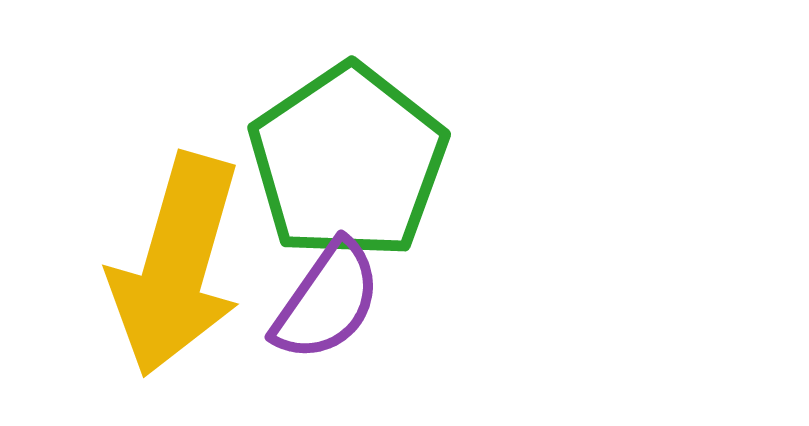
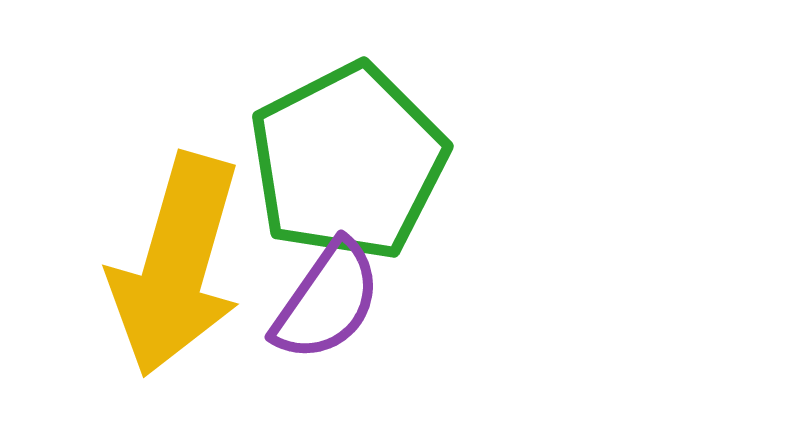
green pentagon: rotated 7 degrees clockwise
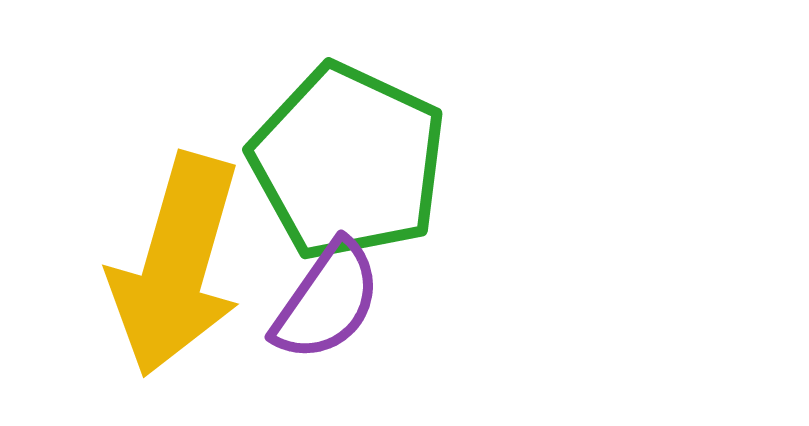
green pentagon: rotated 20 degrees counterclockwise
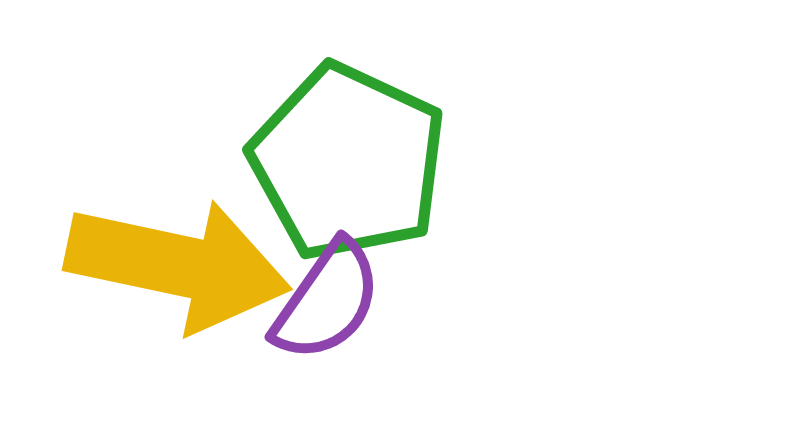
yellow arrow: moved 2 px right; rotated 94 degrees counterclockwise
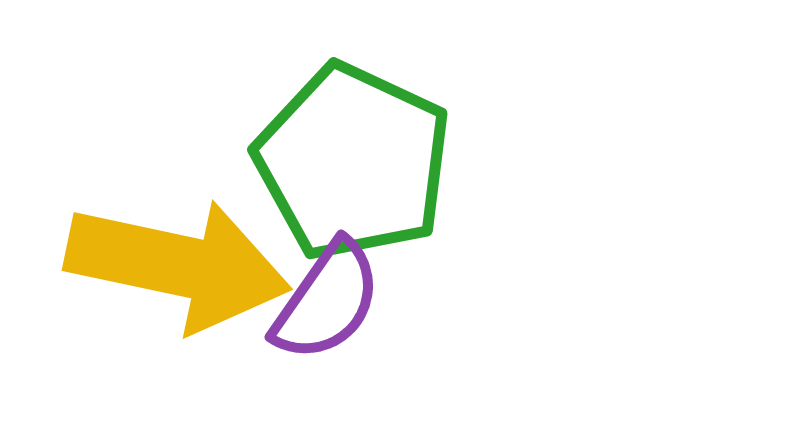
green pentagon: moved 5 px right
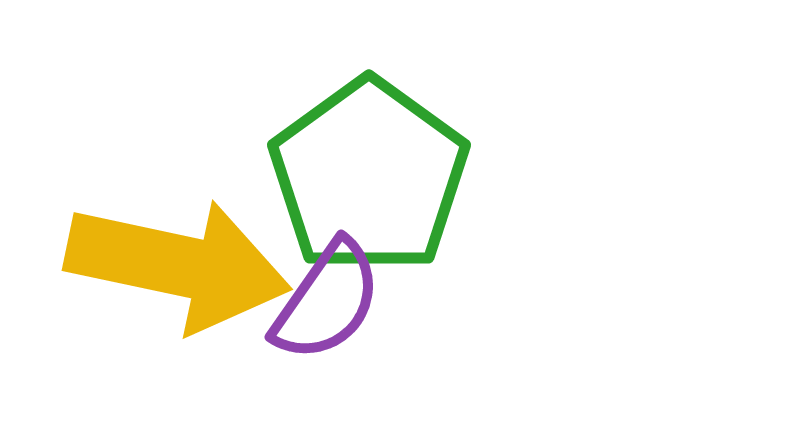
green pentagon: moved 16 px right, 14 px down; rotated 11 degrees clockwise
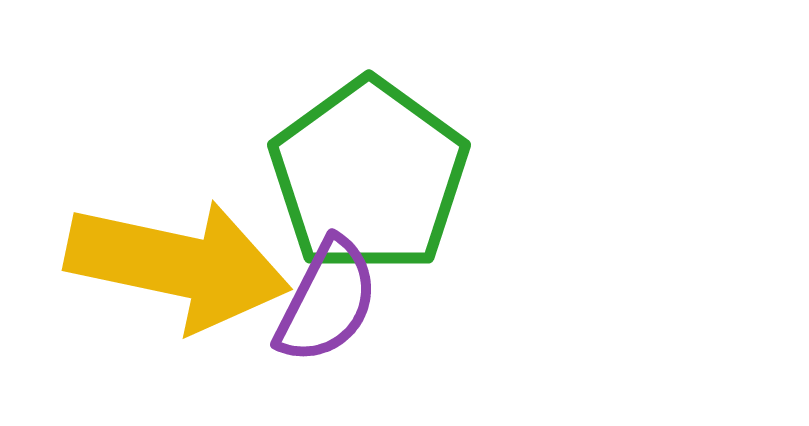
purple semicircle: rotated 8 degrees counterclockwise
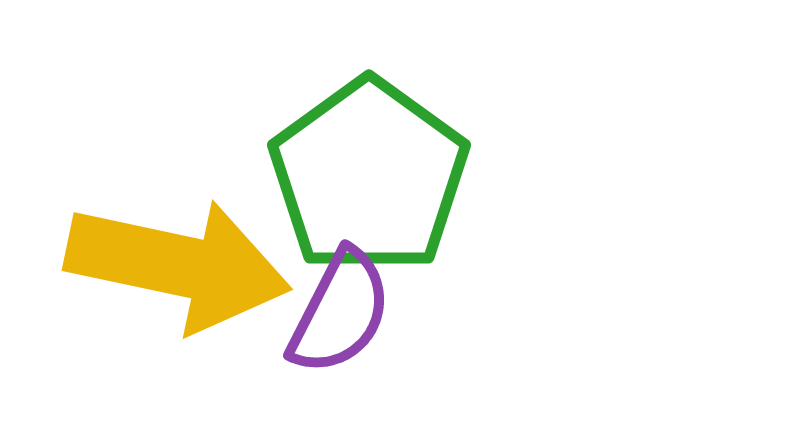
purple semicircle: moved 13 px right, 11 px down
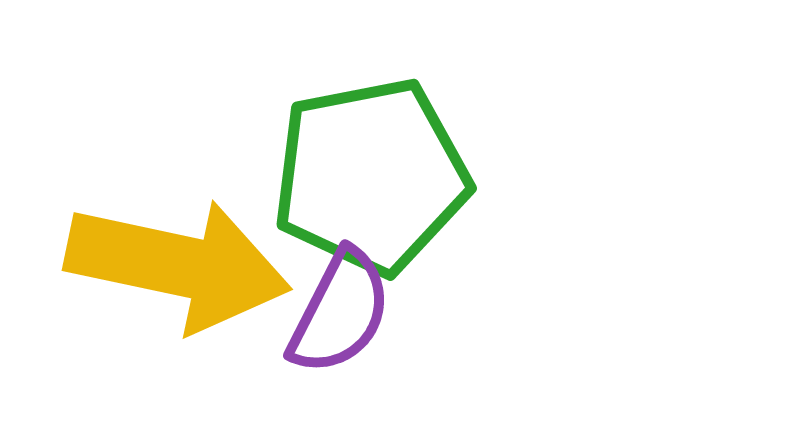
green pentagon: moved 2 px right; rotated 25 degrees clockwise
